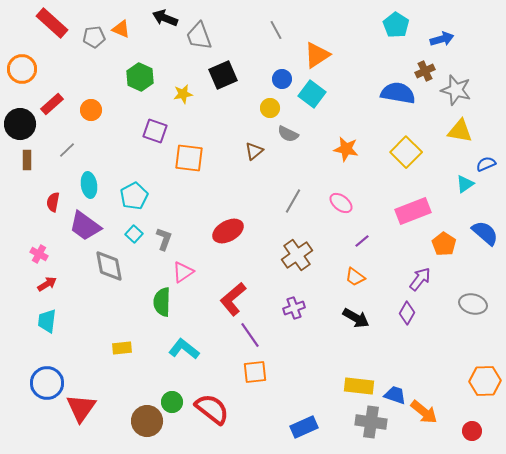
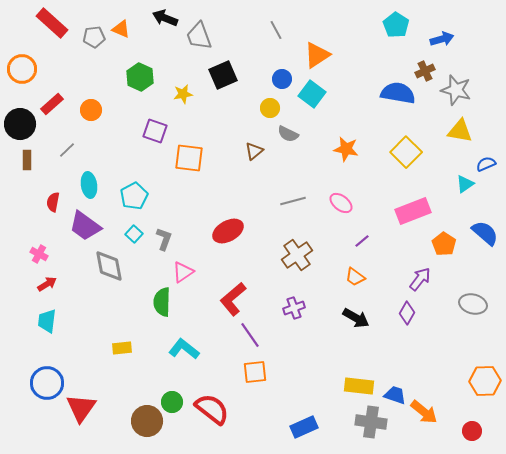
gray line at (293, 201): rotated 45 degrees clockwise
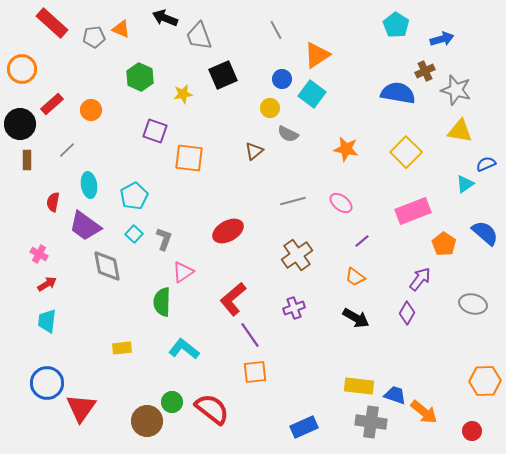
gray diamond at (109, 266): moved 2 px left
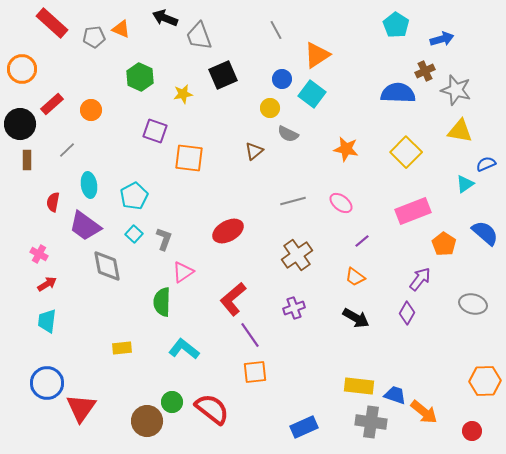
blue semicircle at (398, 93): rotated 8 degrees counterclockwise
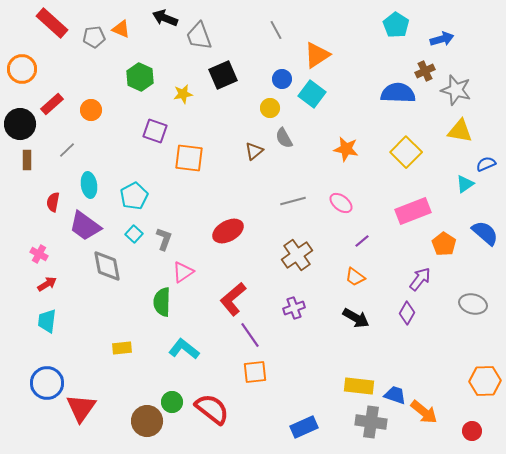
gray semicircle at (288, 134): moved 4 px left, 4 px down; rotated 35 degrees clockwise
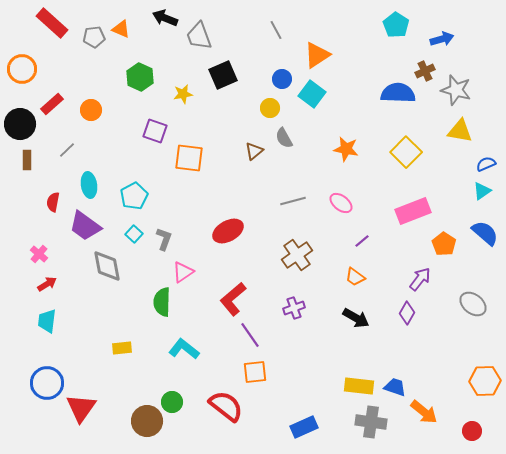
cyan triangle at (465, 184): moved 17 px right, 7 px down
pink cross at (39, 254): rotated 12 degrees clockwise
gray ellipse at (473, 304): rotated 24 degrees clockwise
blue trapezoid at (395, 395): moved 8 px up
red semicircle at (212, 409): moved 14 px right, 3 px up
